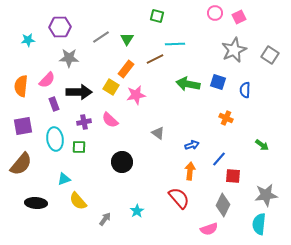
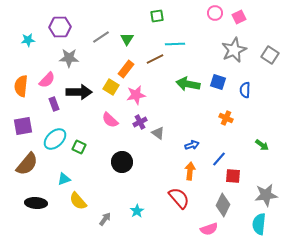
green square at (157, 16): rotated 24 degrees counterclockwise
purple cross at (84, 122): moved 56 px right; rotated 16 degrees counterclockwise
cyan ellipse at (55, 139): rotated 55 degrees clockwise
green square at (79, 147): rotated 24 degrees clockwise
brown semicircle at (21, 164): moved 6 px right
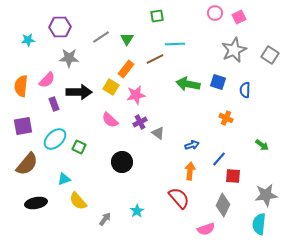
black ellipse at (36, 203): rotated 15 degrees counterclockwise
pink semicircle at (209, 229): moved 3 px left
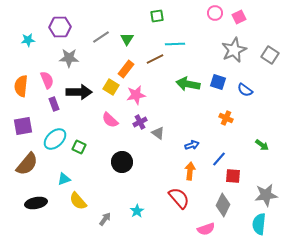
pink semicircle at (47, 80): rotated 66 degrees counterclockwise
blue semicircle at (245, 90): rotated 56 degrees counterclockwise
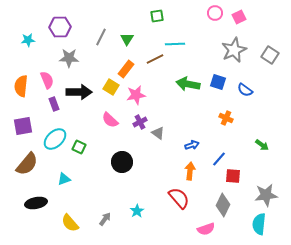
gray line at (101, 37): rotated 30 degrees counterclockwise
yellow semicircle at (78, 201): moved 8 px left, 22 px down
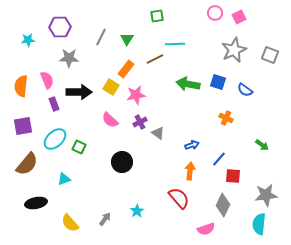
gray square at (270, 55): rotated 12 degrees counterclockwise
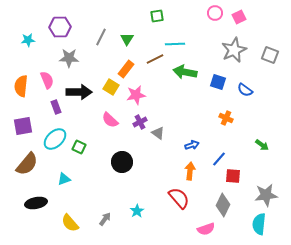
green arrow at (188, 84): moved 3 px left, 12 px up
purple rectangle at (54, 104): moved 2 px right, 3 px down
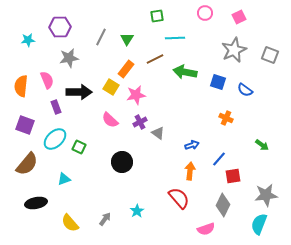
pink circle at (215, 13): moved 10 px left
cyan line at (175, 44): moved 6 px up
gray star at (69, 58): rotated 12 degrees counterclockwise
purple square at (23, 126): moved 2 px right, 1 px up; rotated 30 degrees clockwise
red square at (233, 176): rotated 14 degrees counterclockwise
cyan semicircle at (259, 224): rotated 15 degrees clockwise
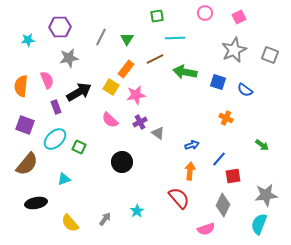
black arrow at (79, 92): rotated 30 degrees counterclockwise
